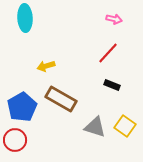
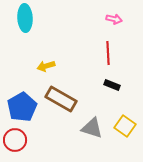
red line: rotated 45 degrees counterclockwise
gray triangle: moved 3 px left, 1 px down
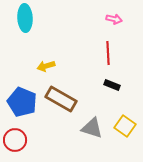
blue pentagon: moved 5 px up; rotated 20 degrees counterclockwise
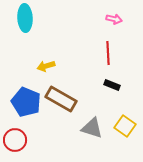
blue pentagon: moved 4 px right
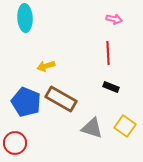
black rectangle: moved 1 px left, 2 px down
red circle: moved 3 px down
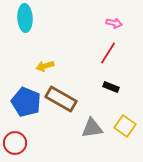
pink arrow: moved 4 px down
red line: rotated 35 degrees clockwise
yellow arrow: moved 1 px left
gray triangle: rotated 25 degrees counterclockwise
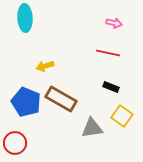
red line: rotated 70 degrees clockwise
yellow square: moved 3 px left, 10 px up
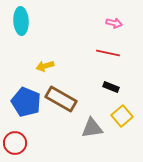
cyan ellipse: moved 4 px left, 3 px down
yellow square: rotated 15 degrees clockwise
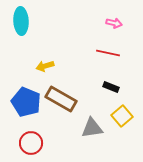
red circle: moved 16 px right
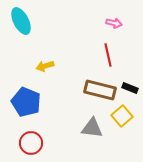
cyan ellipse: rotated 24 degrees counterclockwise
red line: moved 2 px down; rotated 65 degrees clockwise
black rectangle: moved 19 px right, 1 px down
brown rectangle: moved 39 px right, 9 px up; rotated 16 degrees counterclockwise
gray triangle: rotated 15 degrees clockwise
